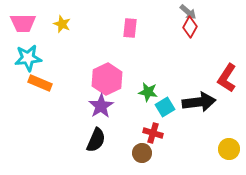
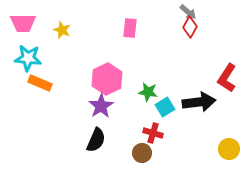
yellow star: moved 6 px down
cyan star: rotated 12 degrees clockwise
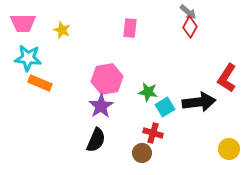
pink hexagon: rotated 16 degrees clockwise
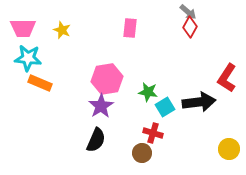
pink trapezoid: moved 5 px down
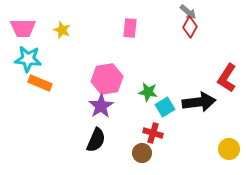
cyan star: moved 1 px down
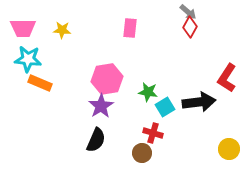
yellow star: rotated 18 degrees counterclockwise
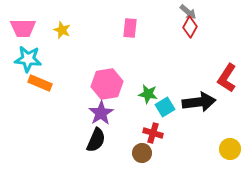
yellow star: rotated 18 degrees clockwise
pink hexagon: moved 5 px down
green star: moved 2 px down
purple star: moved 7 px down
yellow circle: moved 1 px right
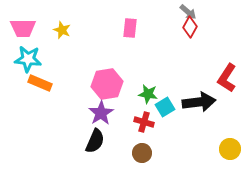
red cross: moved 9 px left, 11 px up
black semicircle: moved 1 px left, 1 px down
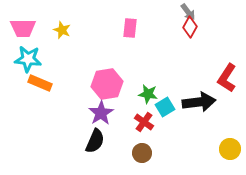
gray arrow: rotated 12 degrees clockwise
red cross: rotated 18 degrees clockwise
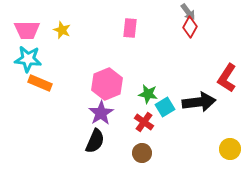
pink trapezoid: moved 4 px right, 2 px down
pink hexagon: rotated 12 degrees counterclockwise
